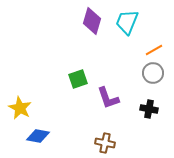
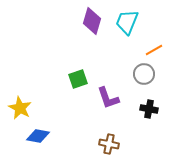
gray circle: moved 9 px left, 1 px down
brown cross: moved 4 px right, 1 px down
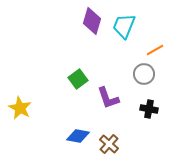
cyan trapezoid: moved 3 px left, 4 px down
orange line: moved 1 px right
green square: rotated 18 degrees counterclockwise
blue diamond: moved 40 px right
brown cross: rotated 30 degrees clockwise
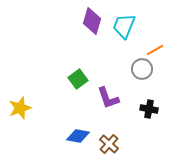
gray circle: moved 2 px left, 5 px up
yellow star: rotated 25 degrees clockwise
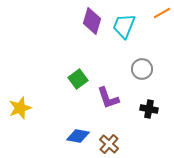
orange line: moved 7 px right, 37 px up
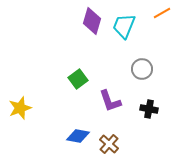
purple L-shape: moved 2 px right, 3 px down
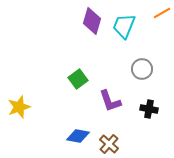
yellow star: moved 1 px left, 1 px up
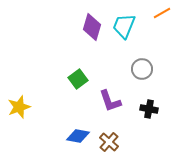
purple diamond: moved 6 px down
brown cross: moved 2 px up
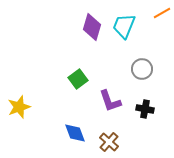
black cross: moved 4 px left
blue diamond: moved 3 px left, 3 px up; rotated 60 degrees clockwise
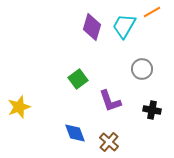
orange line: moved 10 px left, 1 px up
cyan trapezoid: rotated 8 degrees clockwise
black cross: moved 7 px right, 1 px down
